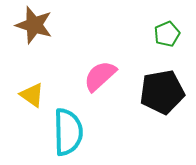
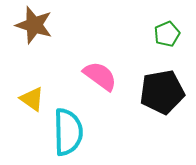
pink semicircle: rotated 78 degrees clockwise
yellow triangle: moved 4 px down
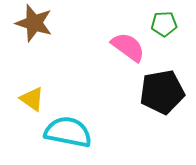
brown star: moved 2 px up
green pentagon: moved 3 px left, 10 px up; rotated 20 degrees clockwise
pink semicircle: moved 28 px right, 29 px up
cyan semicircle: rotated 78 degrees counterclockwise
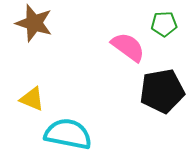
black pentagon: moved 1 px up
yellow triangle: rotated 12 degrees counterclockwise
cyan semicircle: moved 2 px down
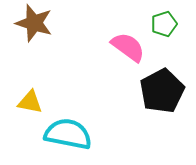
green pentagon: rotated 15 degrees counterclockwise
black pentagon: rotated 18 degrees counterclockwise
yellow triangle: moved 2 px left, 3 px down; rotated 12 degrees counterclockwise
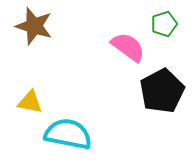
brown star: moved 3 px down
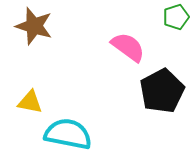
green pentagon: moved 12 px right, 7 px up
